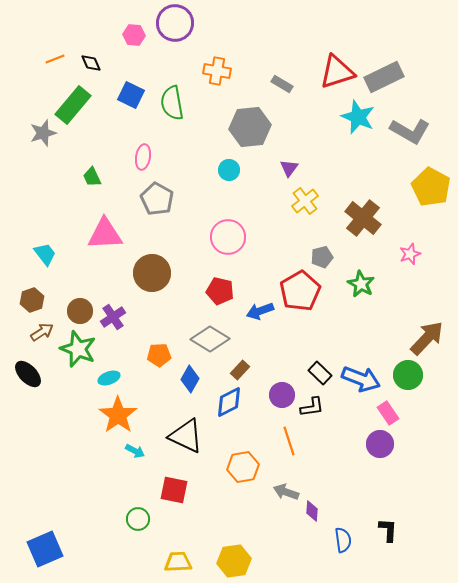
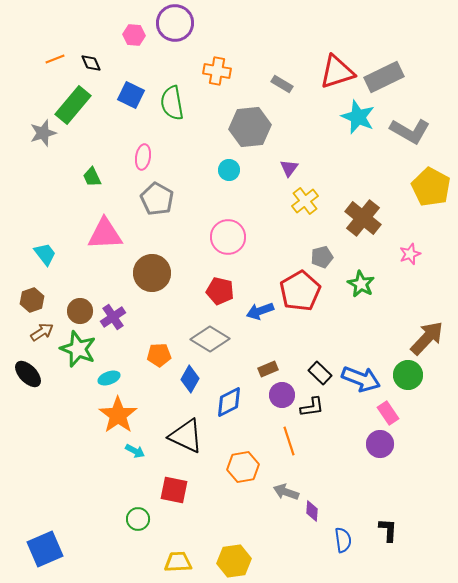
brown rectangle at (240, 370): moved 28 px right, 1 px up; rotated 24 degrees clockwise
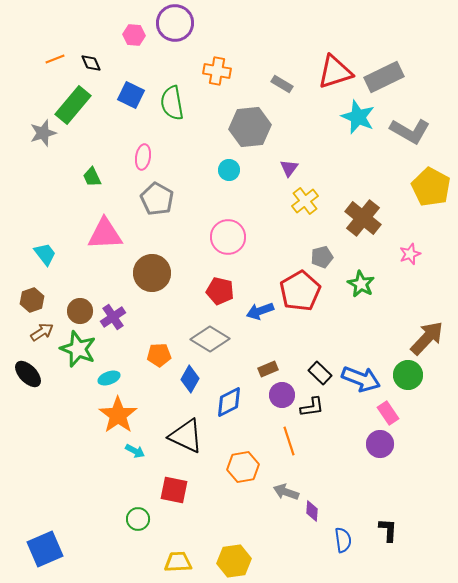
red triangle at (337, 72): moved 2 px left
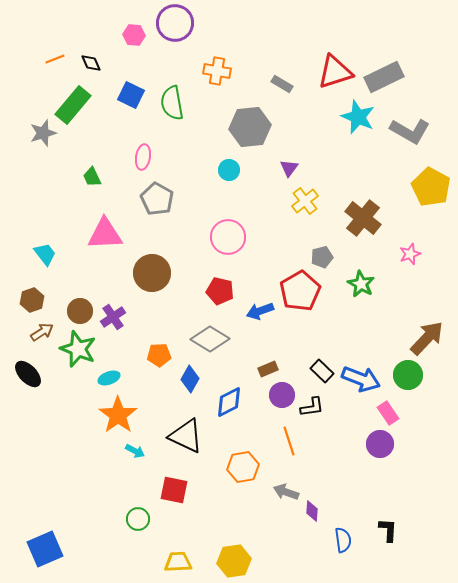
black rectangle at (320, 373): moved 2 px right, 2 px up
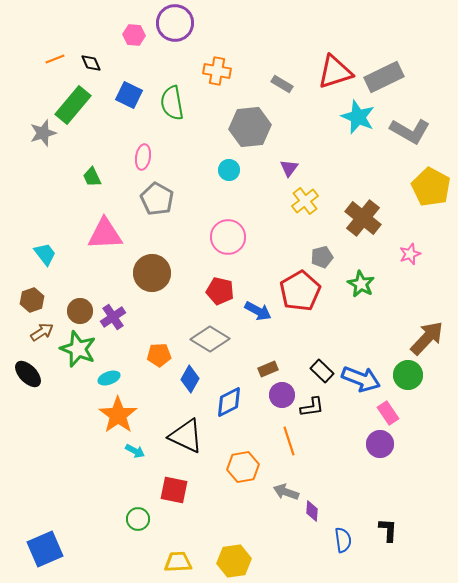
blue square at (131, 95): moved 2 px left
blue arrow at (260, 311): moved 2 px left; rotated 132 degrees counterclockwise
